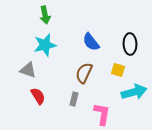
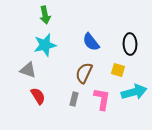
pink L-shape: moved 15 px up
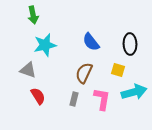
green arrow: moved 12 px left
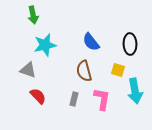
brown semicircle: moved 2 px up; rotated 40 degrees counterclockwise
cyan arrow: moved 1 px right, 1 px up; rotated 95 degrees clockwise
red semicircle: rotated 12 degrees counterclockwise
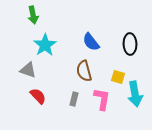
cyan star: rotated 20 degrees counterclockwise
yellow square: moved 7 px down
cyan arrow: moved 3 px down
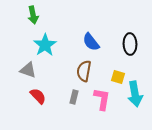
brown semicircle: rotated 25 degrees clockwise
gray rectangle: moved 2 px up
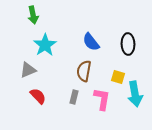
black ellipse: moved 2 px left
gray triangle: rotated 42 degrees counterclockwise
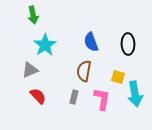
blue semicircle: rotated 18 degrees clockwise
gray triangle: moved 2 px right
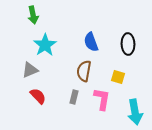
cyan arrow: moved 18 px down
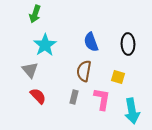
green arrow: moved 2 px right, 1 px up; rotated 30 degrees clockwise
gray triangle: rotated 48 degrees counterclockwise
cyan arrow: moved 3 px left, 1 px up
